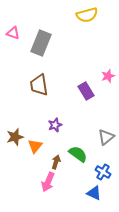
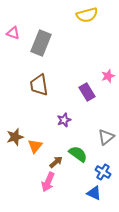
purple rectangle: moved 1 px right, 1 px down
purple star: moved 9 px right, 5 px up
brown arrow: rotated 32 degrees clockwise
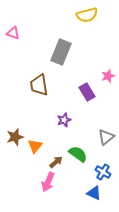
gray rectangle: moved 20 px right, 9 px down
